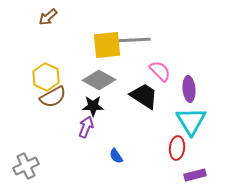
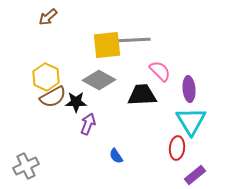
black trapezoid: moved 2 px left, 1 px up; rotated 36 degrees counterclockwise
black star: moved 17 px left, 4 px up
purple arrow: moved 2 px right, 3 px up
purple rectangle: rotated 25 degrees counterclockwise
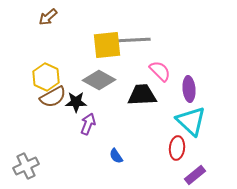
cyan triangle: rotated 16 degrees counterclockwise
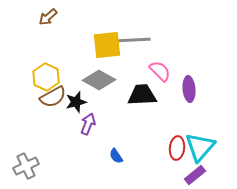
black star: rotated 15 degrees counterclockwise
cyan triangle: moved 9 px right, 26 px down; rotated 28 degrees clockwise
